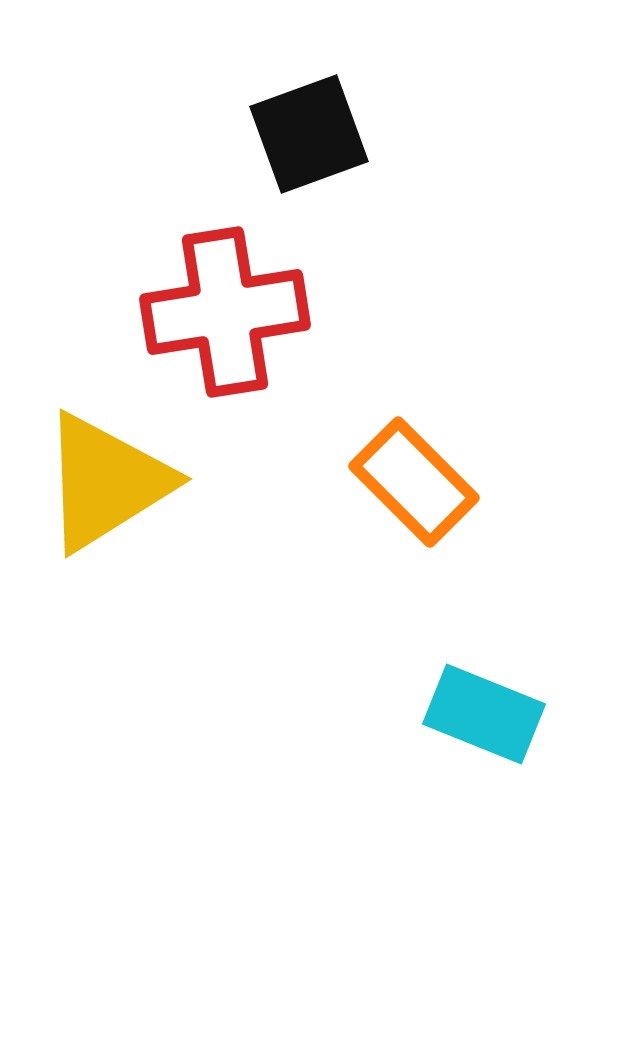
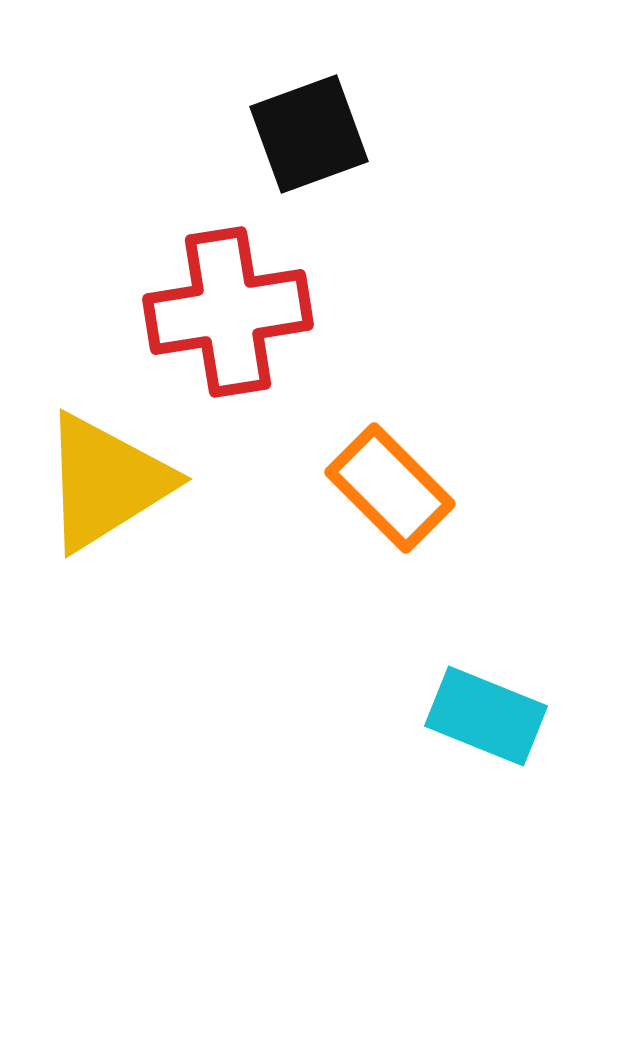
red cross: moved 3 px right
orange rectangle: moved 24 px left, 6 px down
cyan rectangle: moved 2 px right, 2 px down
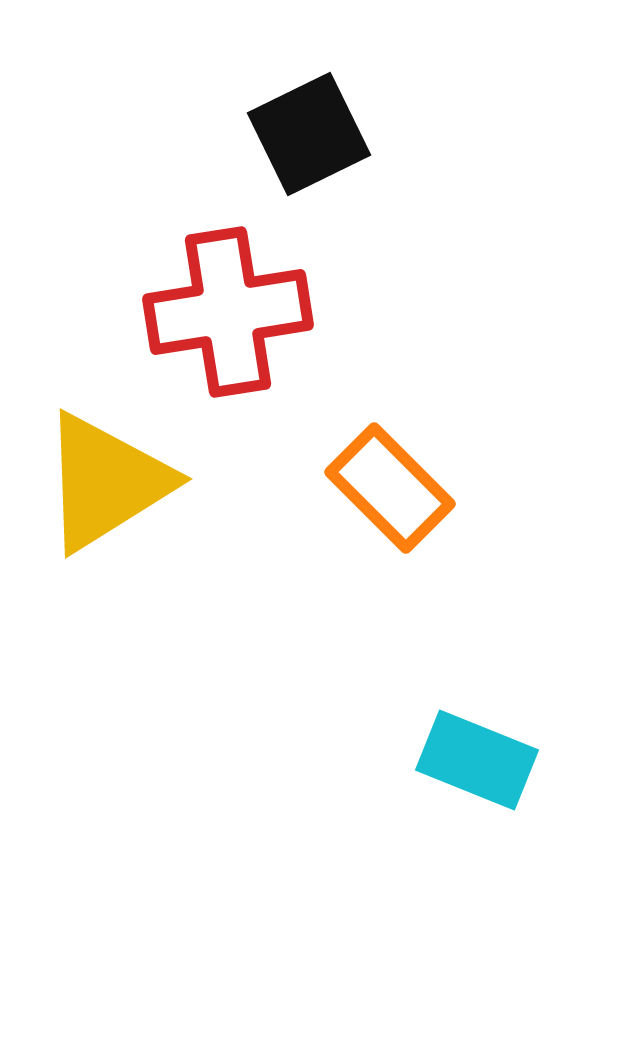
black square: rotated 6 degrees counterclockwise
cyan rectangle: moved 9 px left, 44 px down
